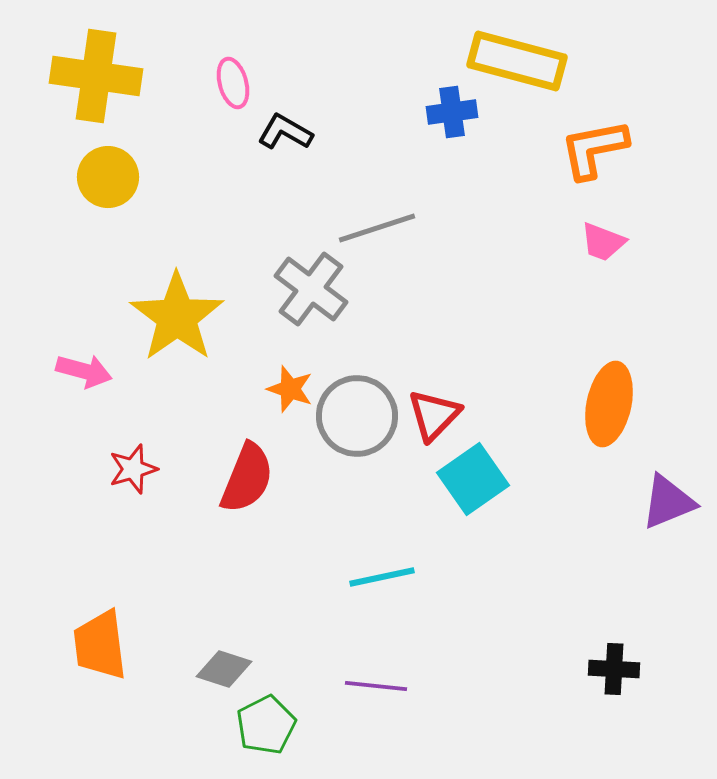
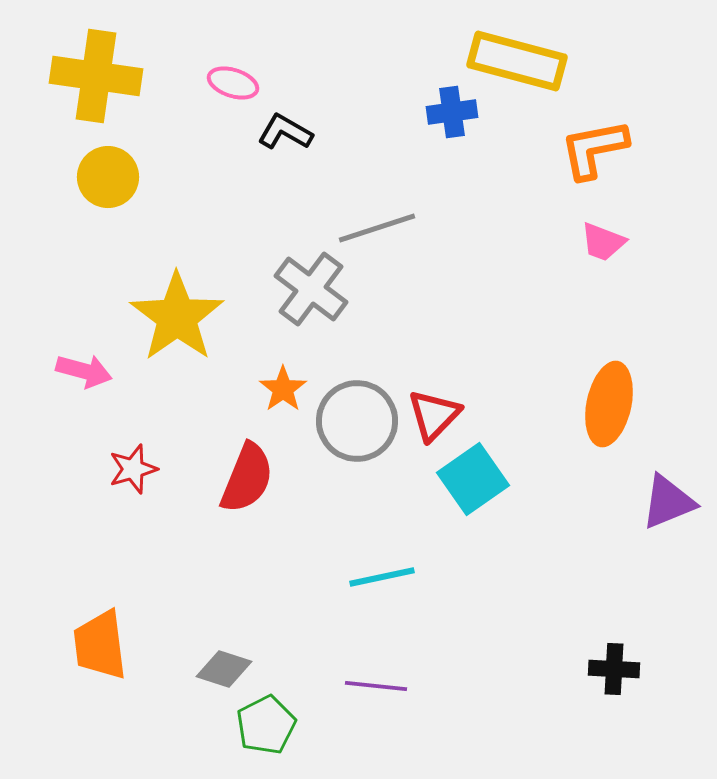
pink ellipse: rotated 57 degrees counterclockwise
orange star: moved 7 px left; rotated 18 degrees clockwise
gray circle: moved 5 px down
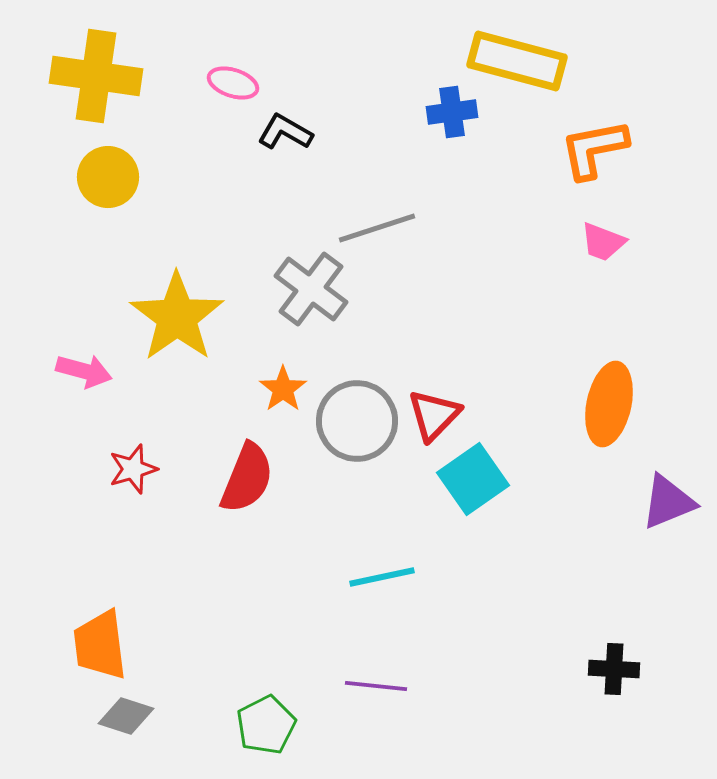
gray diamond: moved 98 px left, 47 px down
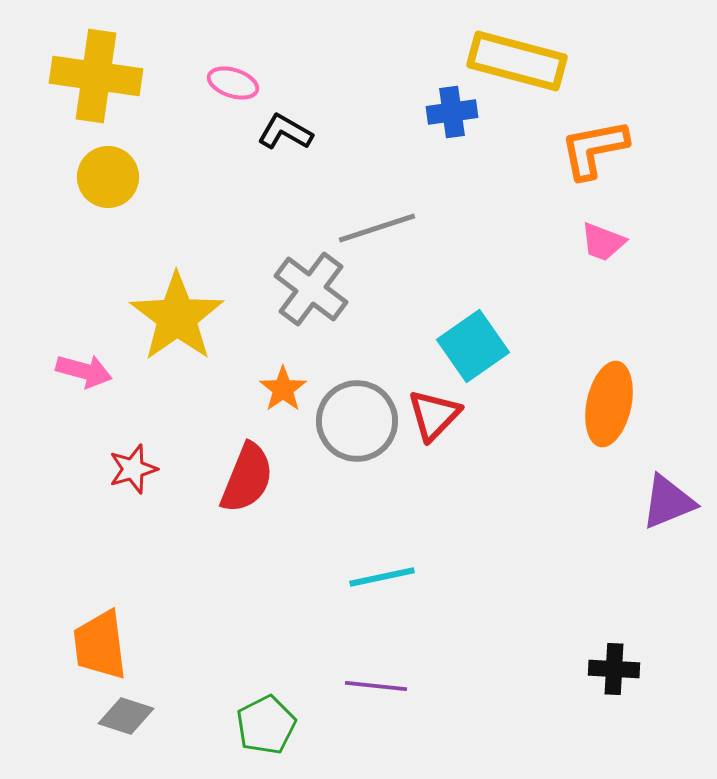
cyan square: moved 133 px up
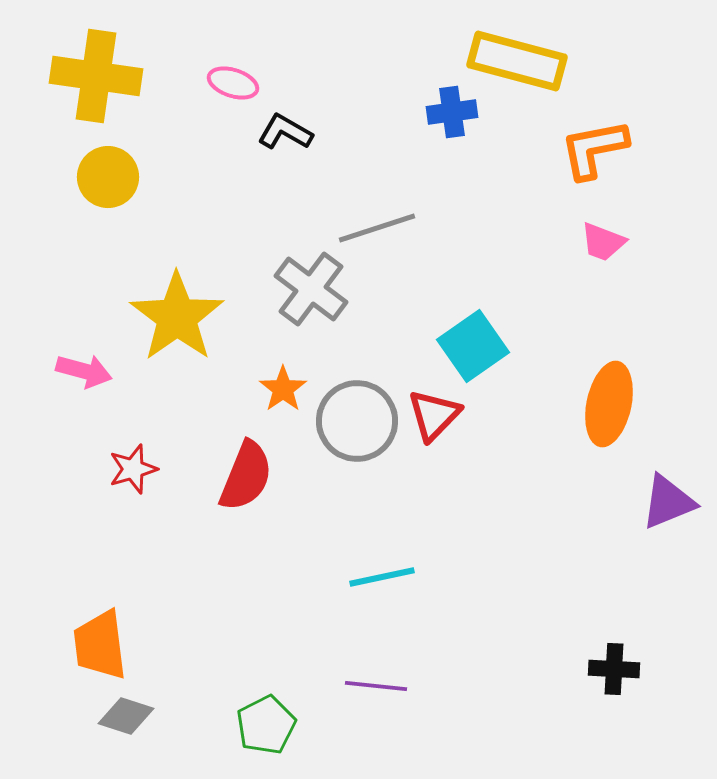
red semicircle: moved 1 px left, 2 px up
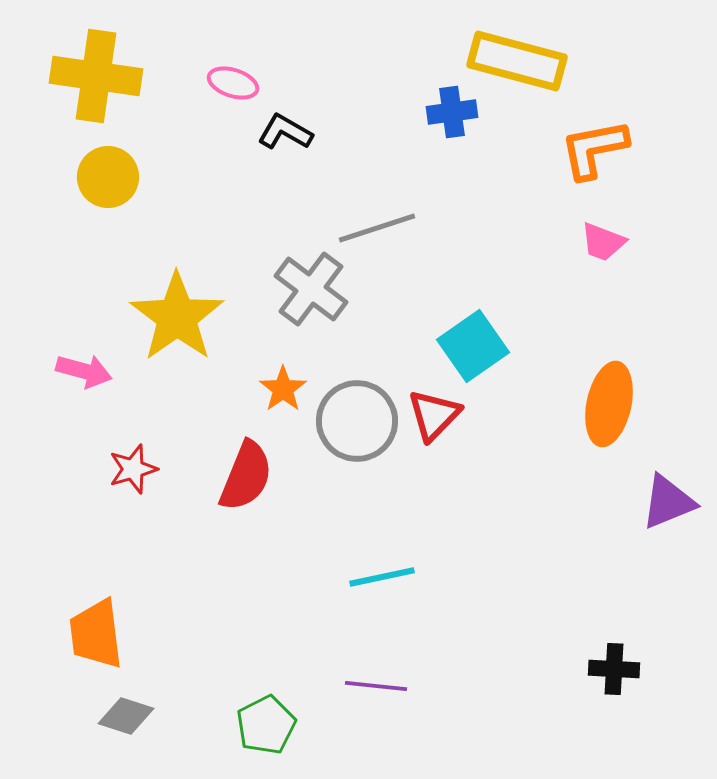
orange trapezoid: moved 4 px left, 11 px up
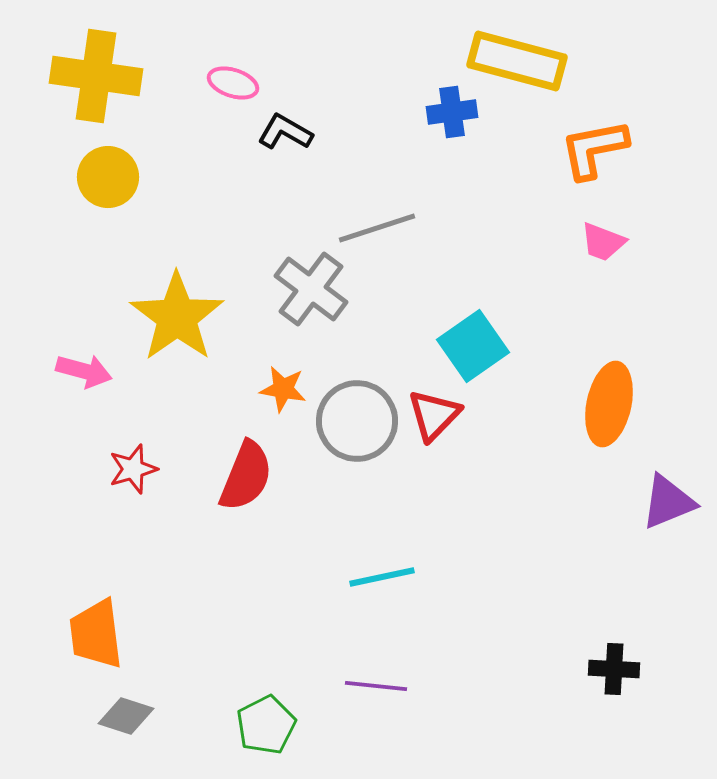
orange star: rotated 27 degrees counterclockwise
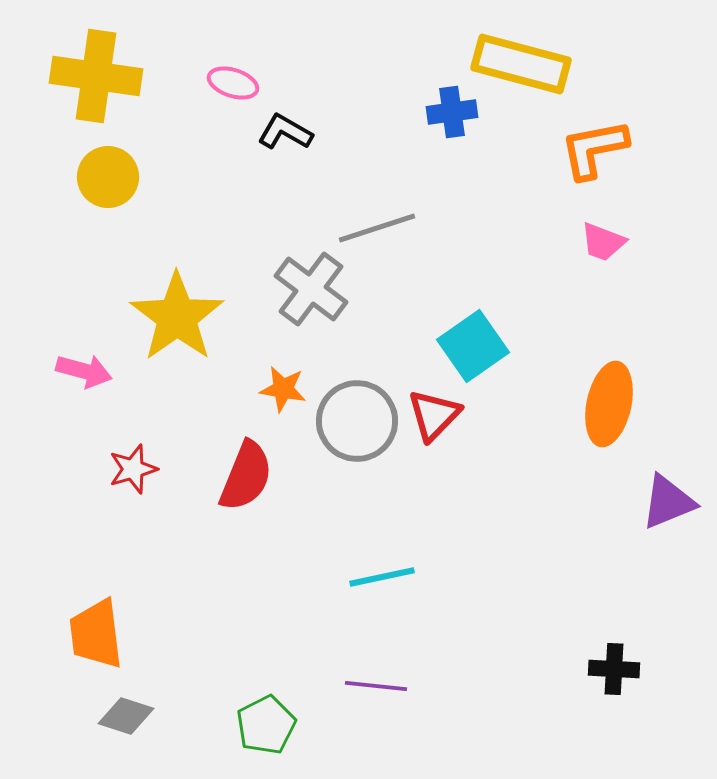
yellow rectangle: moved 4 px right, 3 px down
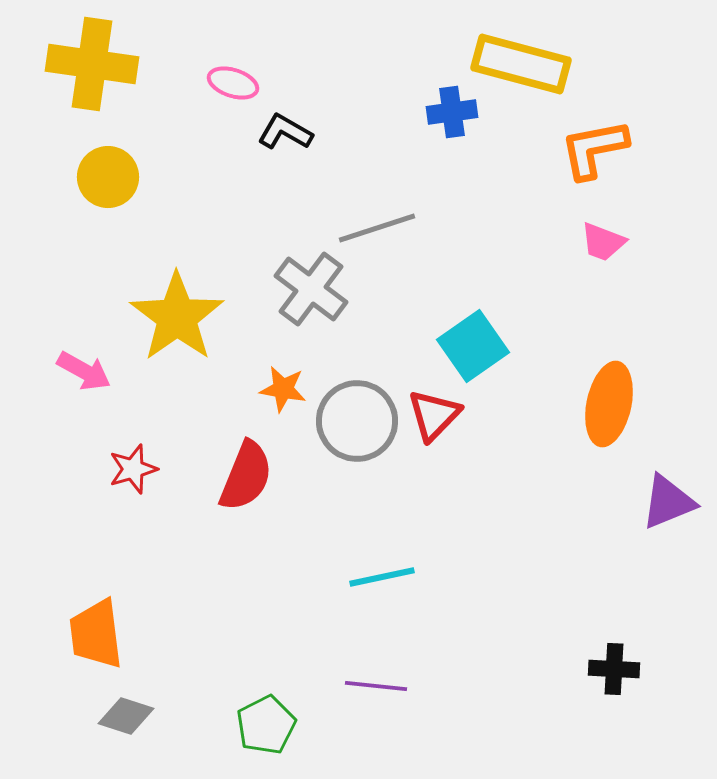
yellow cross: moved 4 px left, 12 px up
pink arrow: rotated 14 degrees clockwise
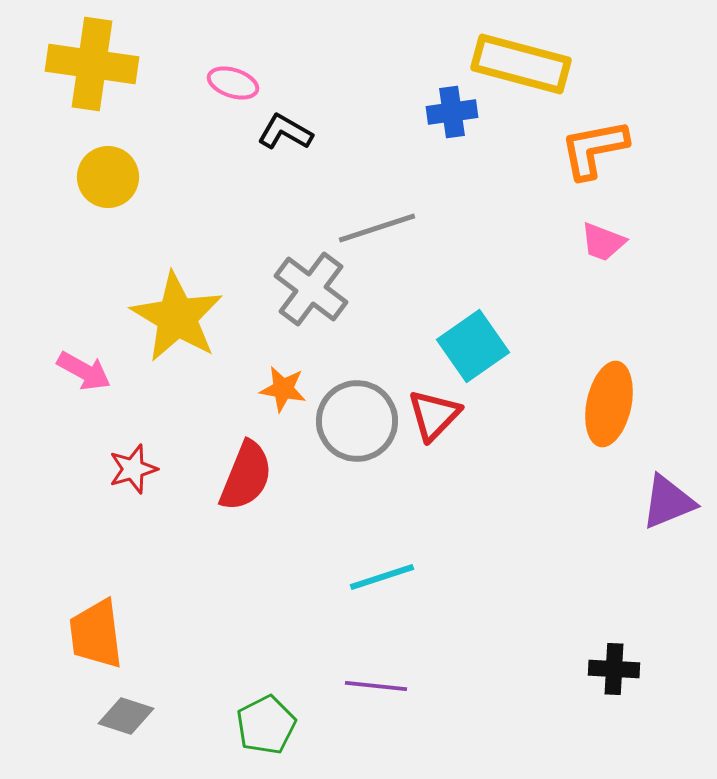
yellow star: rotated 6 degrees counterclockwise
cyan line: rotated 6 degrees counterclockwise
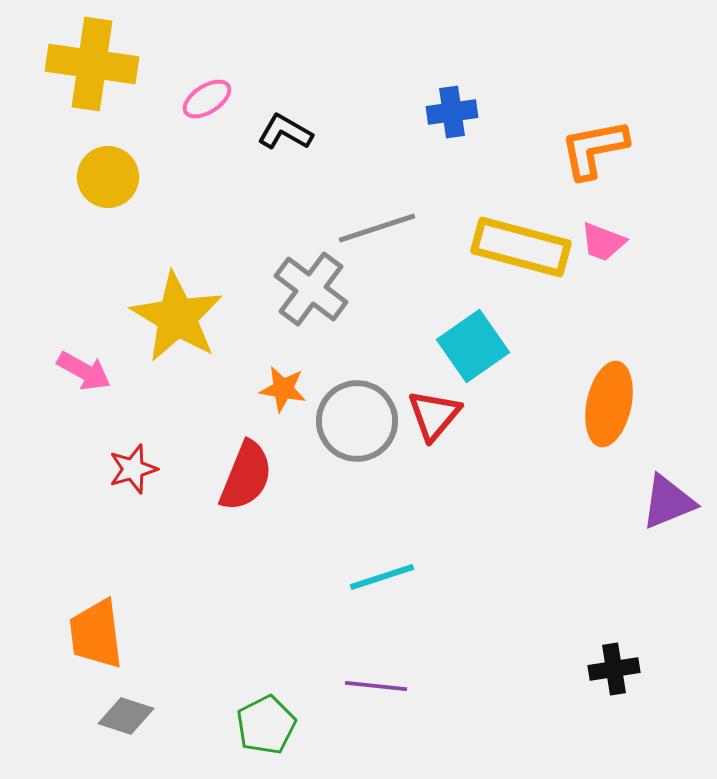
yellow rectangle: moved 183 px down
pink ellipse: moved 26 px left, 16 px down; rotated 51 degrees counterclockwise
red triangle: rotated 4 degrees counterclockwise
black cross: rotated 12 degrees counterclockwise
